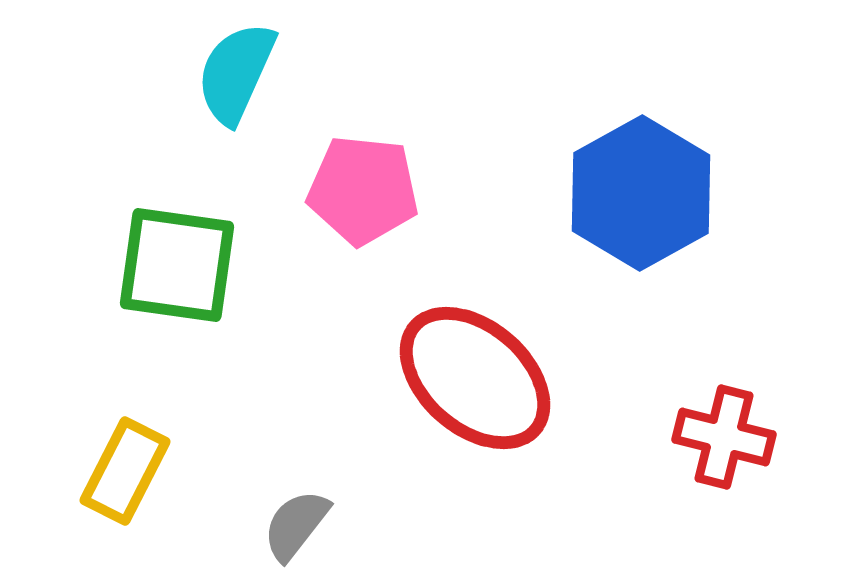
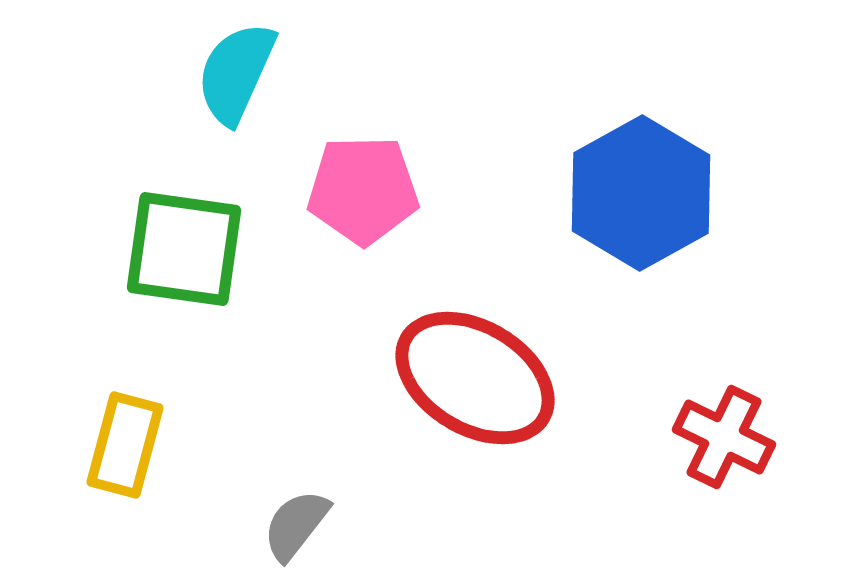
pink pentagon: rotated 7 degrees counterclockwise
green square: moved 7 px right, 16 px up
red ellipse: rotated 10 degrees counterclockwise
red cross: rotated 12 degrees clockwise
yellow rectangle: moved 26 px up; rotated 12 degrees counterclockwise
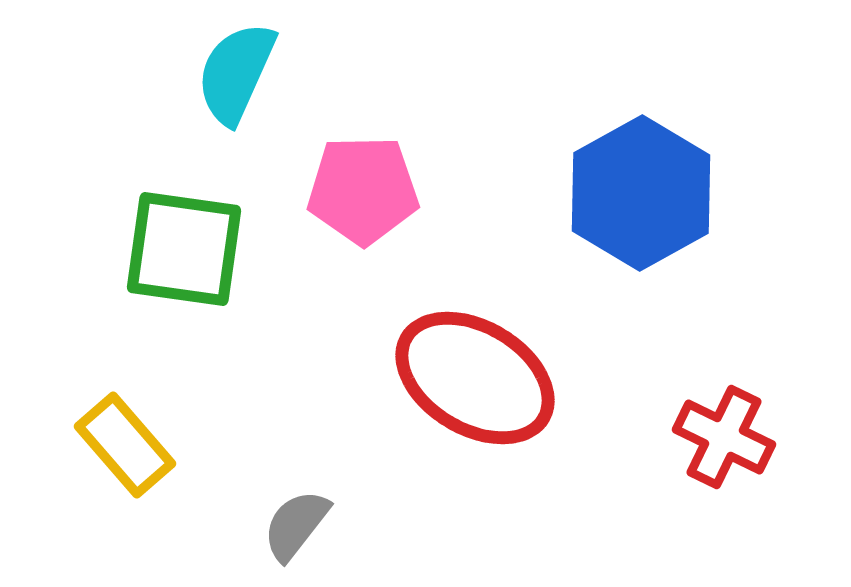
yellow rectangle: rotated 56 degrees counterclockwise
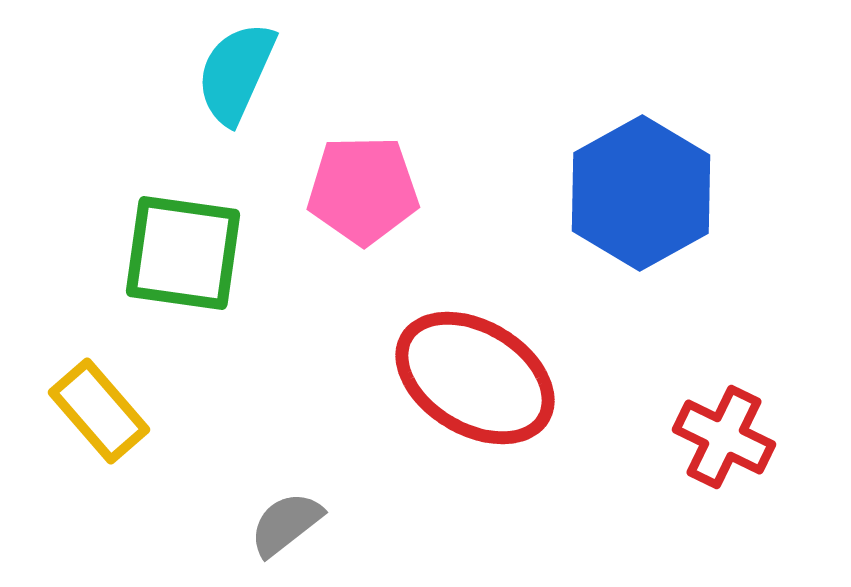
green square: moved 1 px left, 4 px down
yellow rectangle: moved 26 px left, 34 px up
gray semicircle: moved 10 px left, 1 px up; rotated 14 degrees clockwise
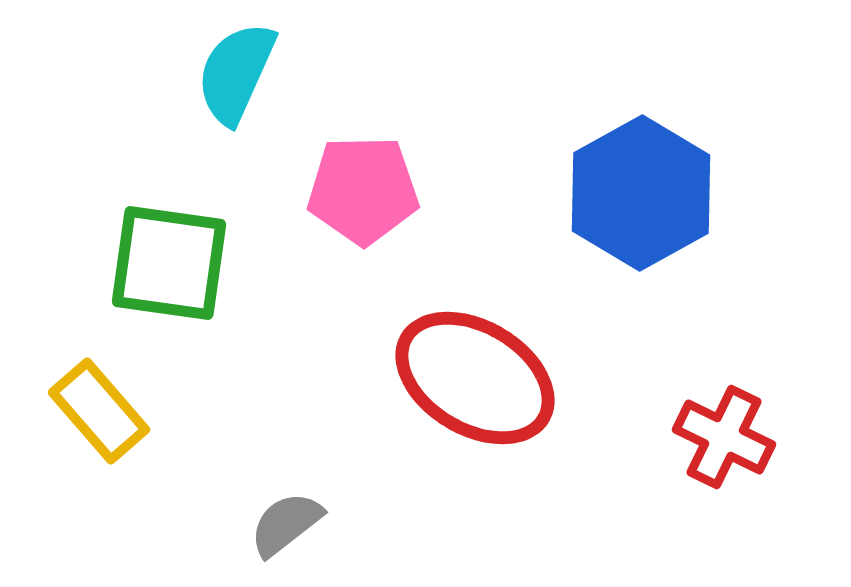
green square: moved 14 px left, 10 px down
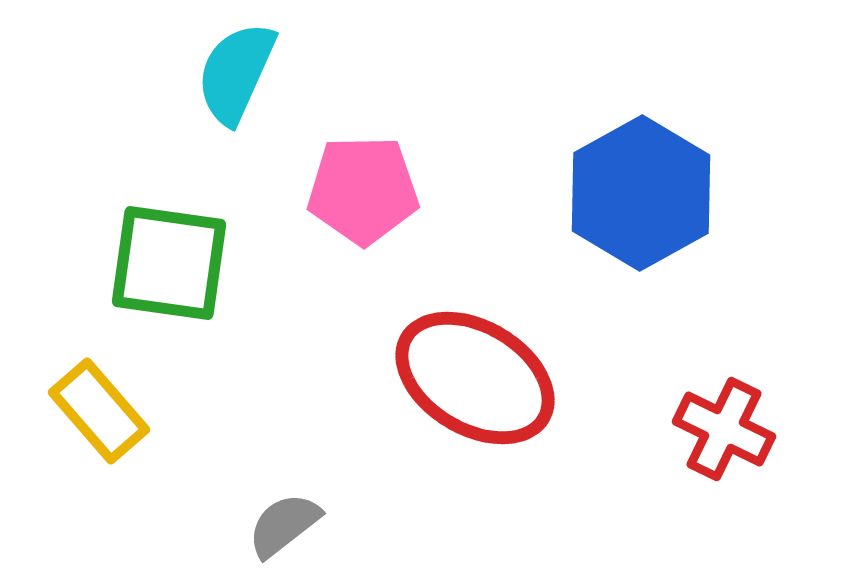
red cross: moved 8 px up
gray semicircle: moved 2 px left, 1 px down
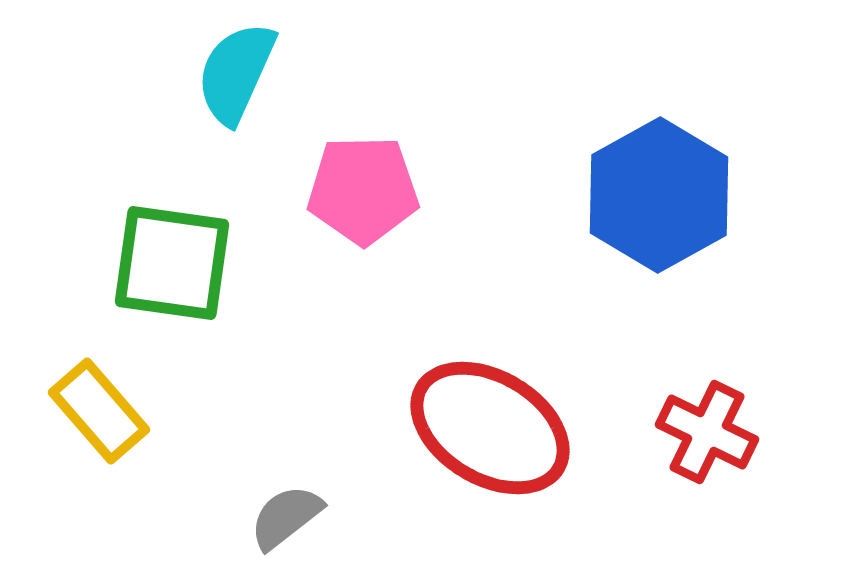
blue hexagon: moved 18 px right, 2 px down
green square: moved 3 px right
red ellipse: moved 15 px right, 50 px down
red cross: moved 17 px left, 3 px down
gray semicircle: moved 2 px right, 8 px up
